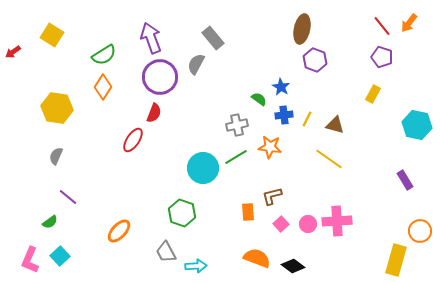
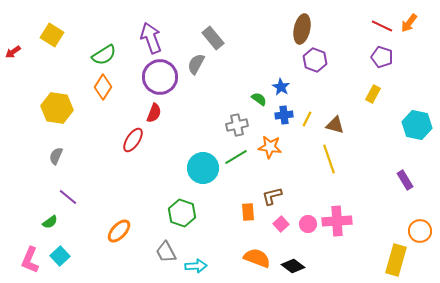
red line at (382, 26): rotated 25 degrees counterclockwise
yellow line at (329, 159): rotated 36 degrees clockwise
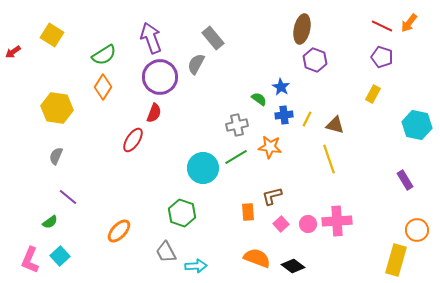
orange circle at (420, 231): moved 3 px left, 1 px up
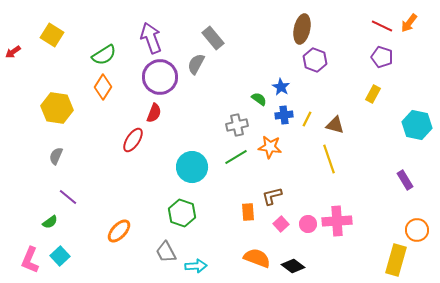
cyan circle at (203, 168): moved 11 px left, 1 px up
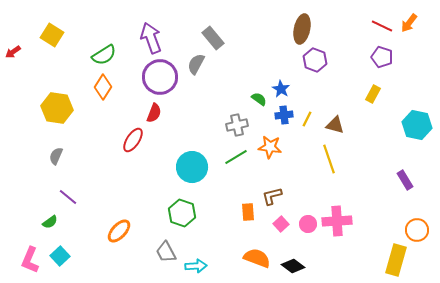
blue star at (281, 87): moved 2 px down
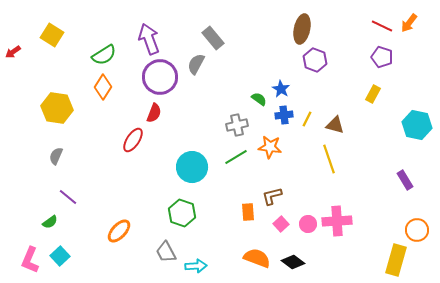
purple arrow at (151, 38): moved 2 px left, 1 px down
black diamond at (293, 266): moved 4 px up
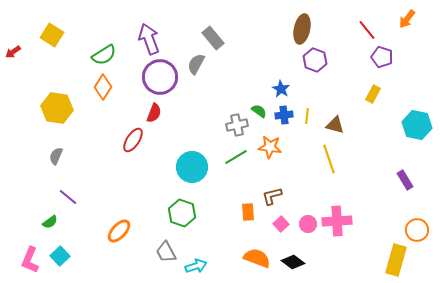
orange arrow at (409, 23): moved 2 px left, 4 px up
red line at (382, 26): moved 15 px left, 4 px down; rotated 25 degrees clockwise
green semicircle at (259, 99): moved 12 px down
yellow line at (307, 119): moved 3 px up; rotated 21 degrees counterclockwise
cyan arrow at (196, 266): rotated 15 degrees counterclockwise
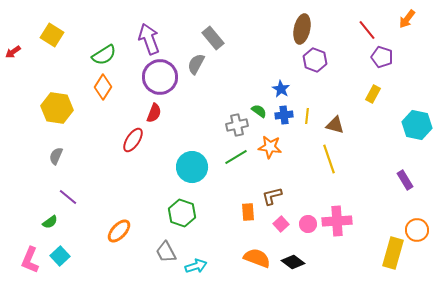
yellow rectangle at (396, 260): moved 3 px left, 7 px up
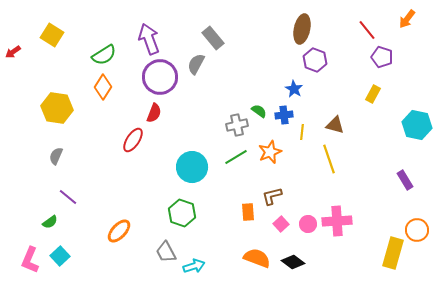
blue star at (281, 89): moved 13 px right
yellow line at (307, 116): moved 5 px left, 16 px down
orange star at (270, 147): moved 5 px down; rotated 30 degrees counterclockwise
cyan arrow at (196, 266): moved 2 px left
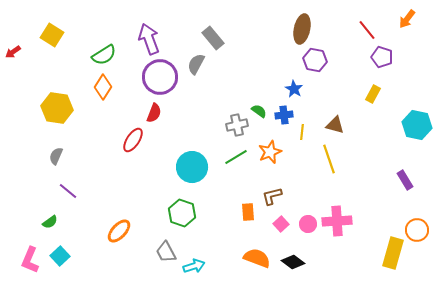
purple hexagon at (315, 60): rotated 10 degrees counterclockwise
purple line at (68, 197): moved 6 px up
